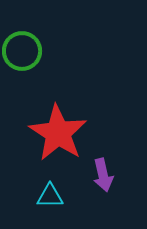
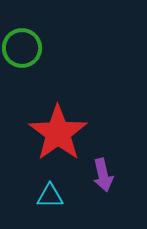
green circle: moved 3 px up
red star: rotated 4 degrees clockwise
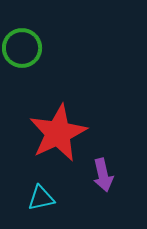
red star: rotated 10 degrees clockwise
cyan triangle: moved 9 px left, 2 px down; rotated 12 degrees counterclockwise
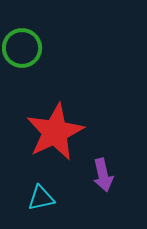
red star: moved 3 px left, 1 px up
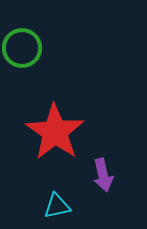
red star: rotated 12 degrees counterclockwise
cyan triangle: moved 16 px right, 8 px down
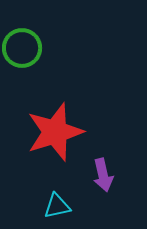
red star: rotated 20 degrees clockwise
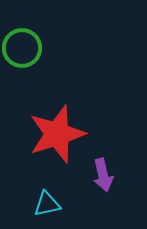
red star: moved 2 px right, 2 px down
cyan triangle: moved 10 px left, 2 px up
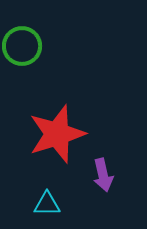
green circle: moved 2 px up
cyan triangle: rotated 12 degrees clockwise
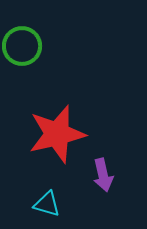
red star: rotated 4 degrees clockwise
cyan triangle: rotated 16 degrees clockwise
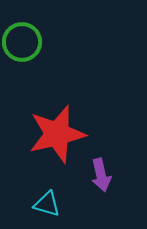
green circle: moved 4 px up
purple arrow: moved 2 px left
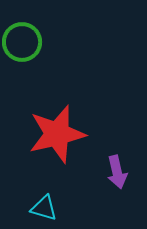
purple arrow: moved 16 px right, 3 px up
cyan triangle: moved 3 px left, 4 px down
